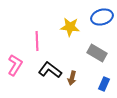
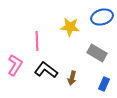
black L-shape: moved 4 px left
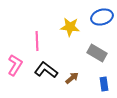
brown arrow: rotated 144 degrees counterclockwise
blue rectangle: rotated 32 degrees counterclockwise
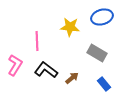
blue rectangle: rotated 32 degrees counterclockwise
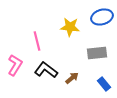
pink line: rotated 12 degrees counterclockwise
gray rectangle: rotated 36 degrees counterclockwise
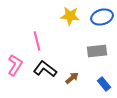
yellow star: moved 11 px up
gray rectangle: moved 2 px up
black L-shape: moved 1 px left, 1 px up
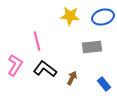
blue ellipse: moved 1 px right
gray rectangle: moved 5 px left, 4 px up
brown arrow: rotated 24 degrees counterclockwise
